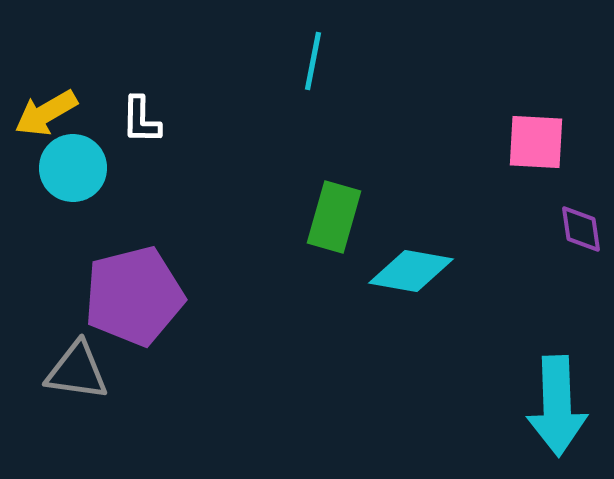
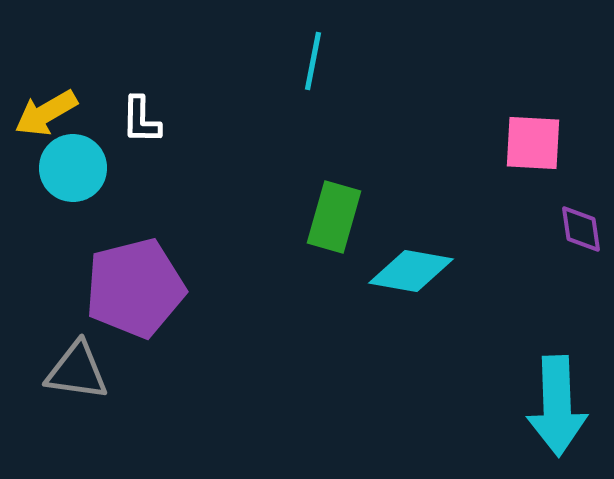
pink square: moved 3 px left, 1 px down
purple pentagon: moved 1 px right, 8 px up
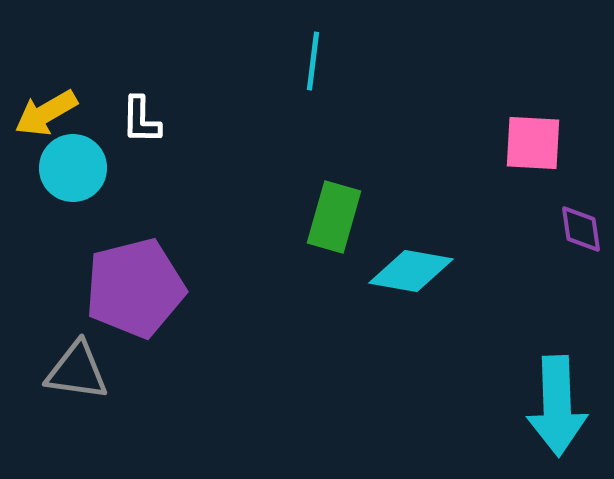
cyan line: rotated 4 degrees counterclockwise
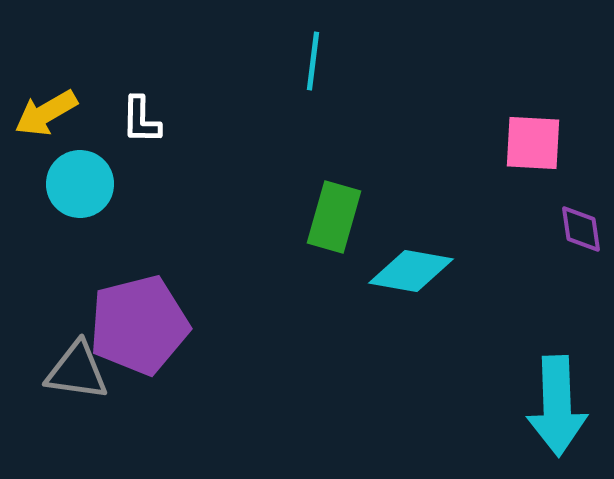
cyan circle: moved 7 px right, 16 px down
purple pentagon: moved 4 px right, 37 px down
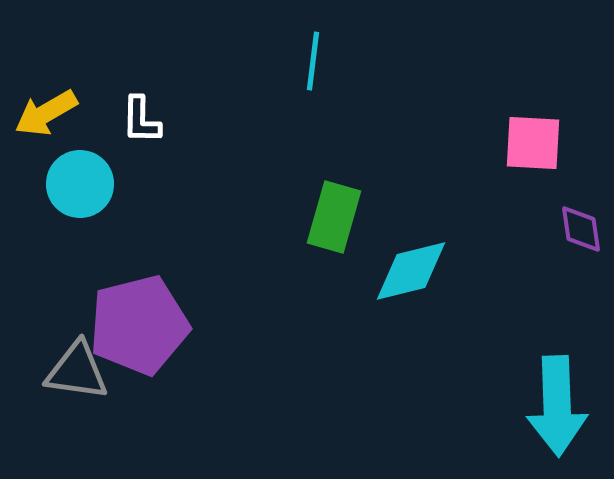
cyan diamond: rotated 24 degrees counterclockwise
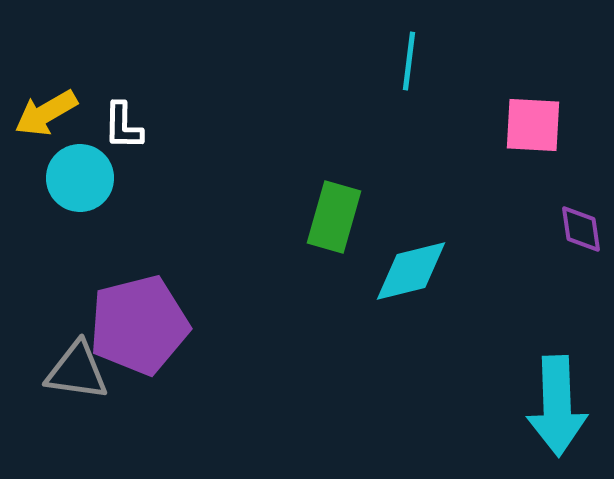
cyan line: moved 96 px right
white L-shape: moved 18 px left, 6 px down
pink square: moved 18 px up
cyan circle: moved 6 px up
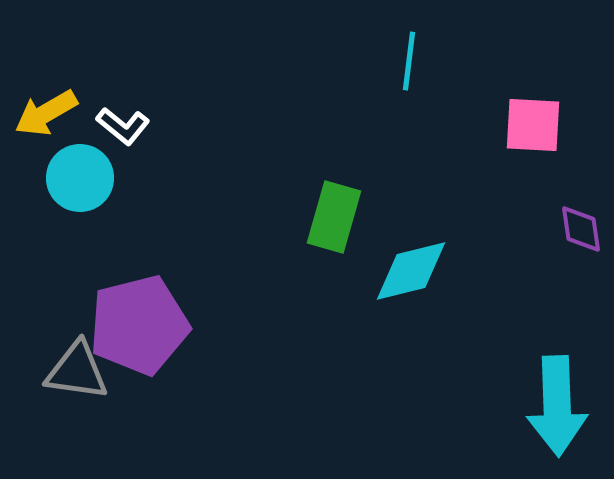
white L-shape: rotated 52 degrees counterclockwise
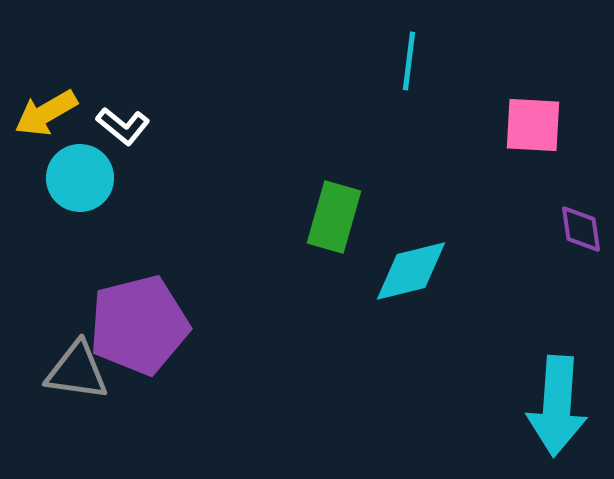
cyan arrow: rotated 6 degrees clockwise
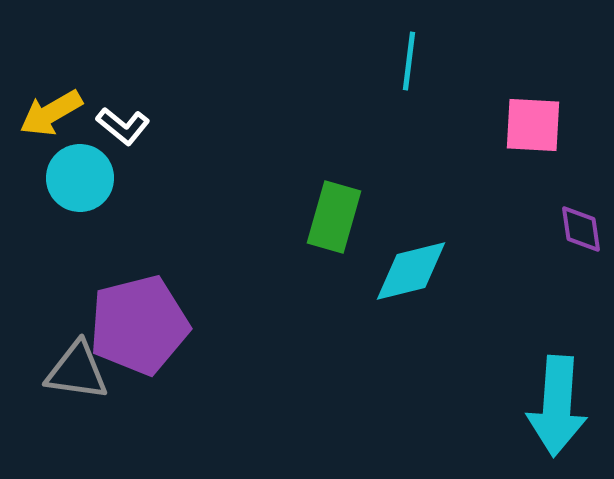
yellow arrow: moved 5 px right
